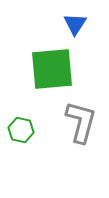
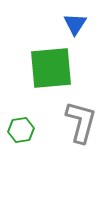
green square: moved 1 px left, 1 px up
green hexagon: rotated 20 degrees counterclockwise
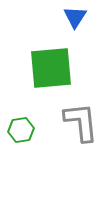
blue triangle: moved 7 px up
gray L-shape: rotated 21 degrees counterclockwise
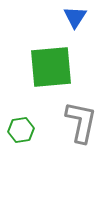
green square: moved 1 px up
gray L-shape: rotated 18 degrees clockwise
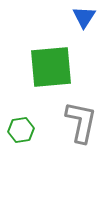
blue triangle: moved 9 px right
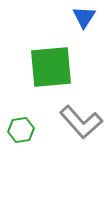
gray L-shape: rotated 126 degrees clockwise
